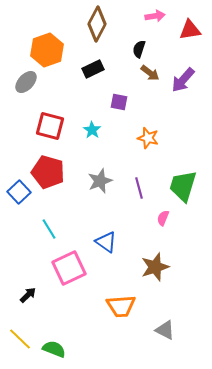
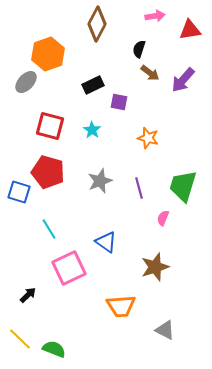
orange hexagon: moved 1 px right, 4 px down
black rectangle: moved 16 px down
blue square: rotated 30 degrees counterclockwise
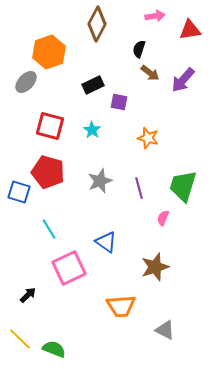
orange hexagon: moved 1 px right, 2 px up
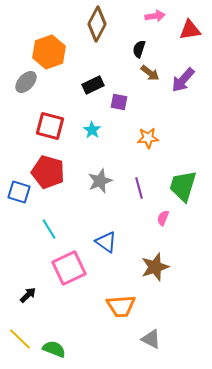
orange star: rotated 20 degrees counterclockwise
gray triangle: moved 14 px left, 9 px down
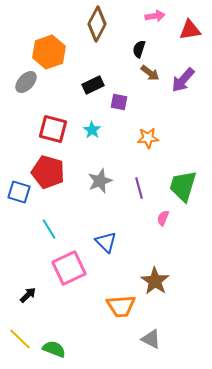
red square: moved 3 px right, 3 px down
blue triangle: rotated 10 degrees clockwise
brown star: moved 14 px down; rotated 20 degrees counterclockwise
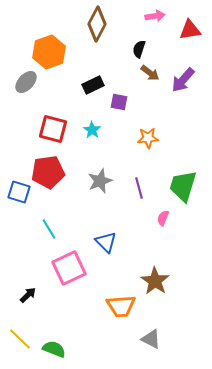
red pentagon: rotated 24 degrees counterclockwise
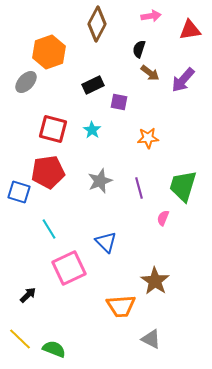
pink arrow: moved 4 px left
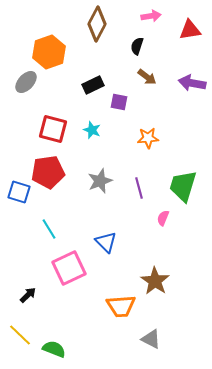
black semicircle: moved 2 px left, 3 px up
brown arrow: moved 3 px left, 4 px down
purple arrow: moved 9 px right, 3 px down; rotated 60 degrees clockwise
cyan star: rotated 12 degrees counterclockwise
yellow line: moved 4 px up
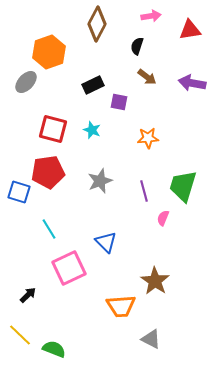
purple line: moved 5 px right, 3 px down
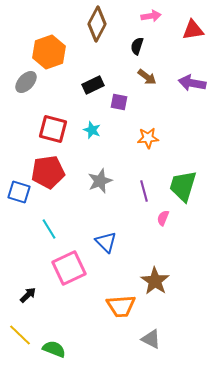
red triangle: moved 3 px right
